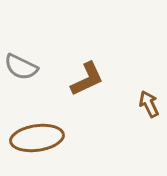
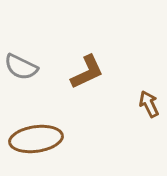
brown L-shape: moved 7 px up
brown ellipse: moved 1 px left, 1 px down
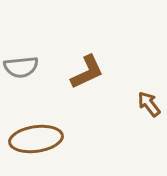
gray semicircle: rotated 32 degrees counterclockwise
brown arrow: rotated 12 degrees counterclockwise
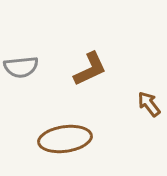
brown L-shape: moved 3 px right, 3 px up
brown ellipse: moved 29 px right
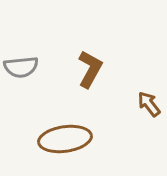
brown L-shape: rotated 36 degrees counterclockwise
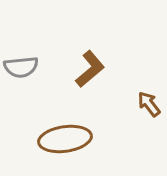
brown L-shape: rotated 21 degrees clockwise
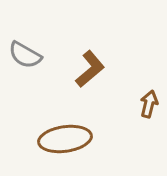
gray semicircle: moved 4 px right, 12 px up; rotated 36 degrees clockwise
brown arrow: rotated 52 degrees clockwise
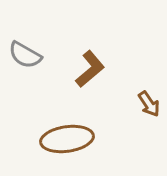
brown arrow: rotated 132 degrees clockwise
brown ellipse: moved 2 px right
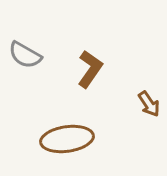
brown L-shape: rotated 15 degrees counterclockwise
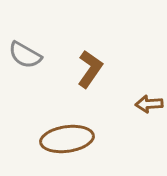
brown arrow: rotated 120 degrees clockwise
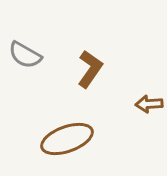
brown ellipse: rotated 12 degrees counterclockwise
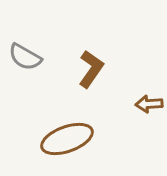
gray semicircle: moved 2 px down
brown L-shape: moved 1 px right
